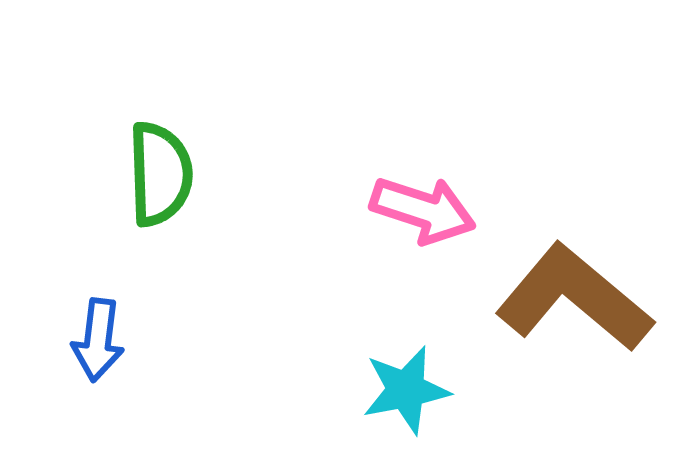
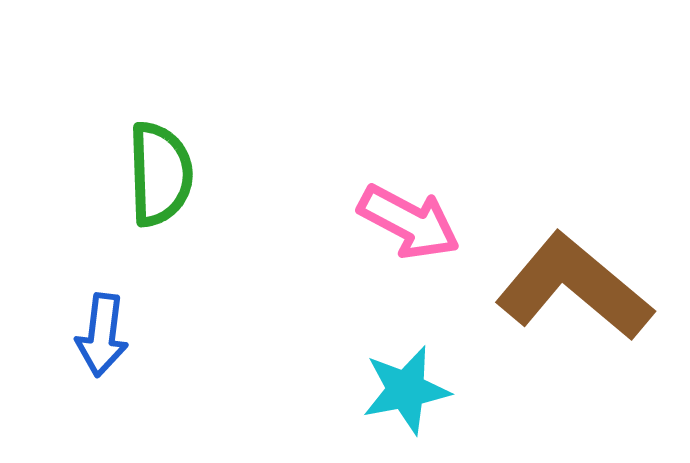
pink arrow: moved 14 px left, 12 px down; rotated 10 degrees clockwise
brown L-shape: moved 11 px up
blue arrow: moved 4 px right, 5 px up
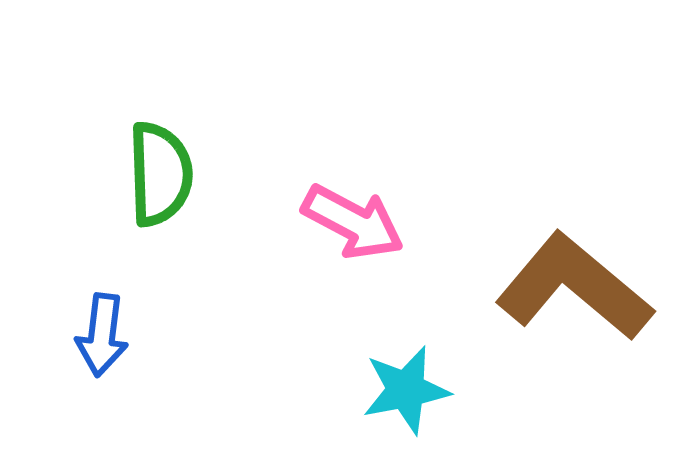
pink arrow: moved 56 px left
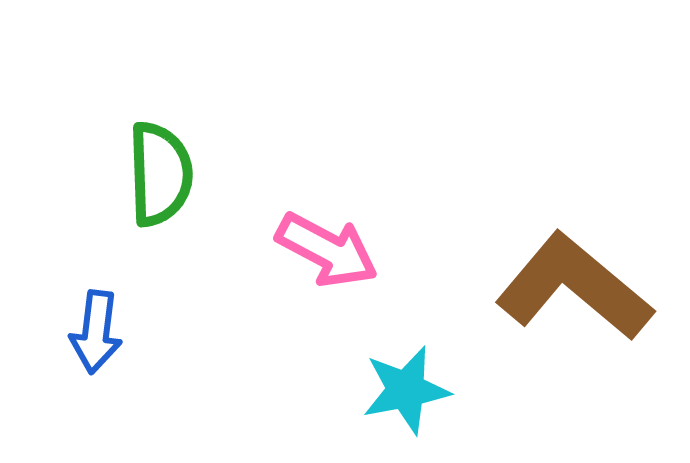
pink arrow: moved 26 px left, 28 px down
blue arrow: moved 6 px left, 3 px up
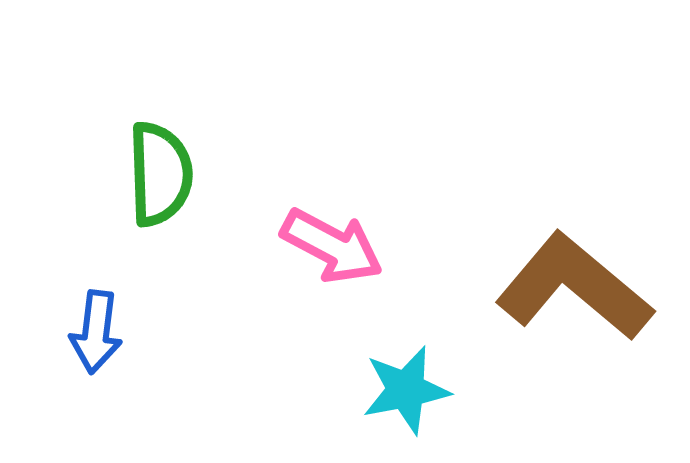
pink arrow: moved 5 px right, 4 px up
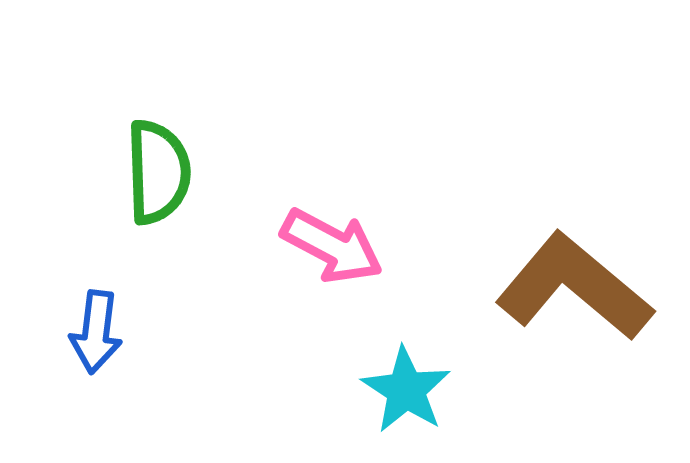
green semicircle: moved 2 px left, 2 px up
cyan star: rotated 28 degrees counterclockwise
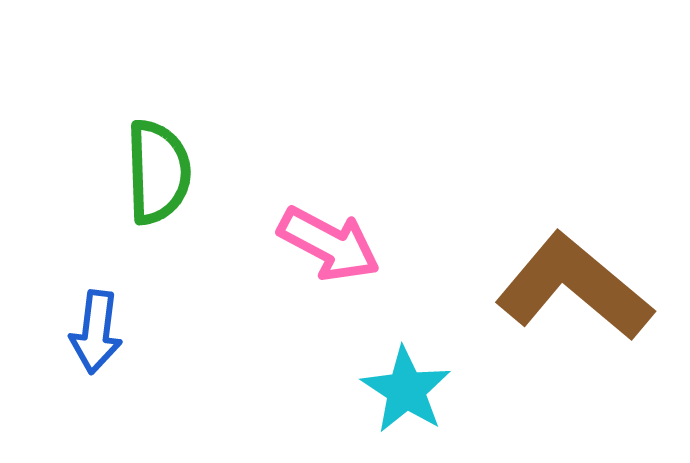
pink arrow: moved 3 px left, 2 px up
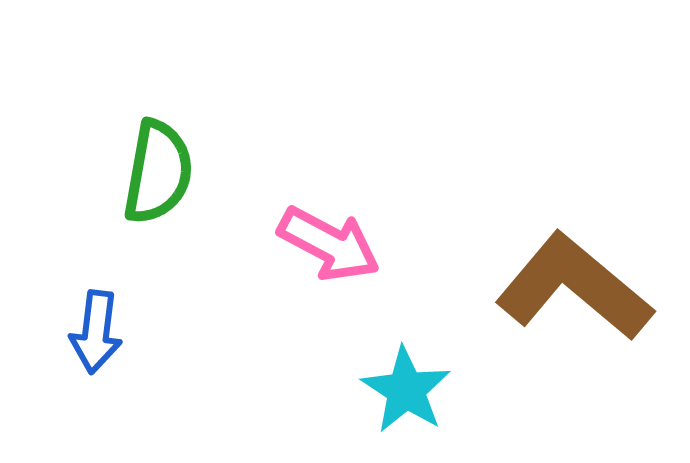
green semicircle: rotated 12 degrees clockwise
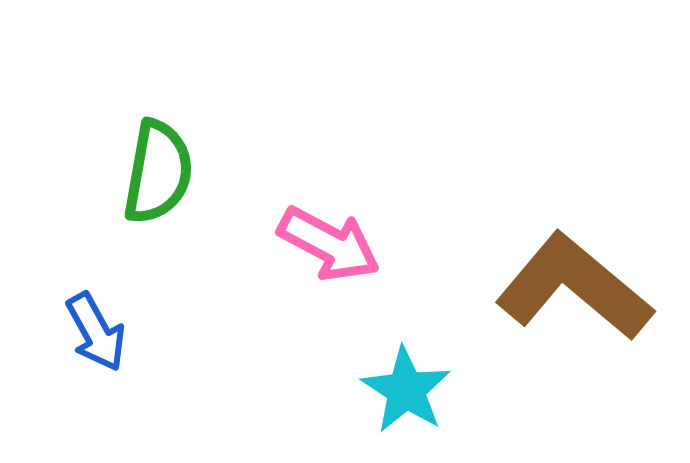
blue arrow: rotated 36 degrees counterclockwise
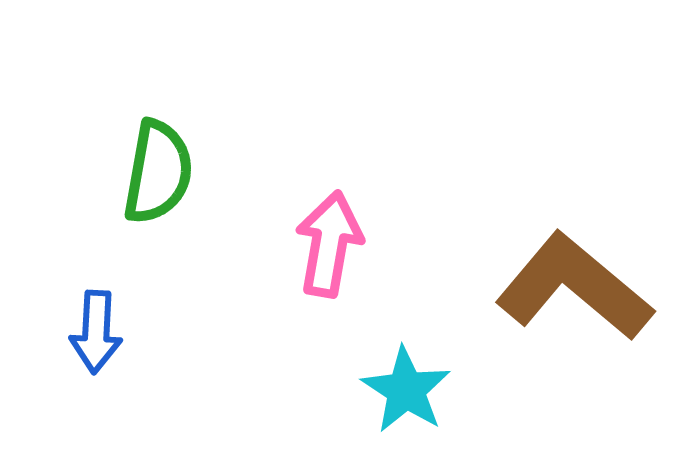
pink arrow: rotated 108 degrees counterclockwise
blue arrow: rotated 32 degrees clockwise
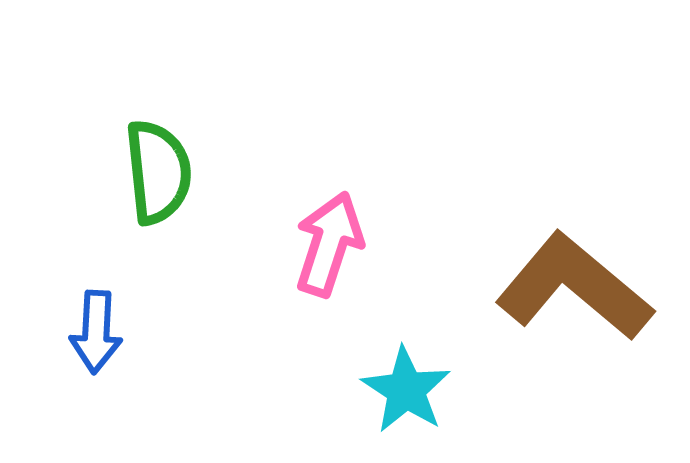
green semicircle: rotated 16 degrees counterclockwise
pink arrow: rotated 8 degrees clockwise
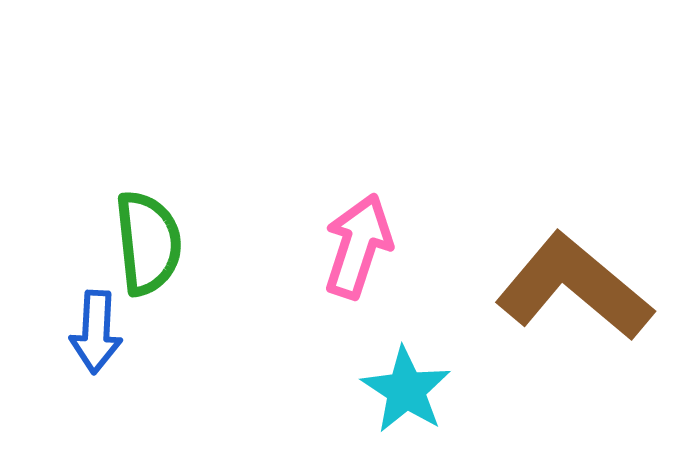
green semicircle: moved 10 px left, 71 px down
pink arrow: moved 29 px right, 2 px down
